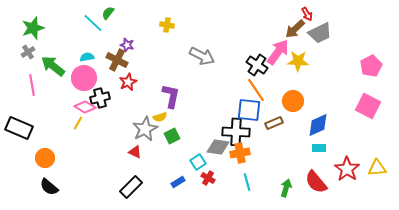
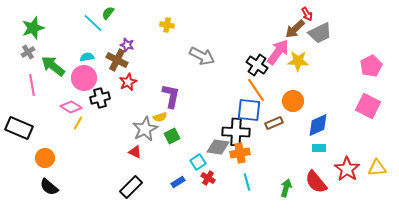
pink diamond at (85, 107): moved 14 px left
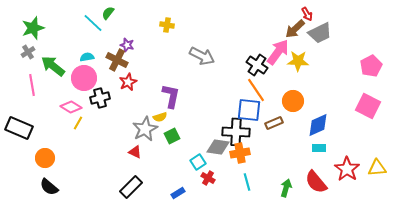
blue rectangle at (178, 182): moved 11 px down
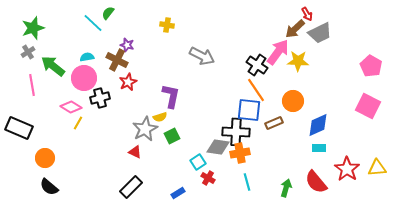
pink pentagon at (371, 66): rotated 15 degrees counterclockwise
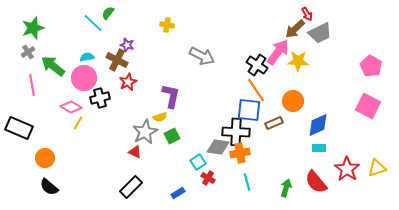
gray star at (145, 129): moved 3 px down
yellow triangle at (377, 168): rotated 12 degrees counterclockwise
